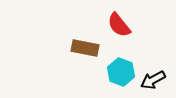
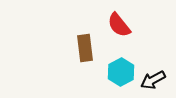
brown rectangle: rotated 72 degrees clockwise
cyan hexagon: rotated 12 degrees clockwise
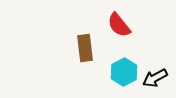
cyan hexagon: moved 3 px right
black arrow: moved 2 px right, 2 px up
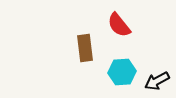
cyan hexagon: moved 2 px left; rotated 24 degrees clockwise
black arrow: moved 2 px right, 3 px down
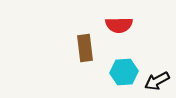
red semicircle: rotated 52 degrees counterclockwise
cyan hexagon: moved 2 px right
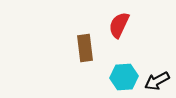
red semicircle: rotated 116 degrees clockwise
cyan hexagon: moved 5 px down
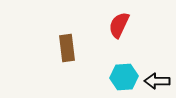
brown rectangle: moved 18 px left
black arrow: rotated 30 degrees clockwise
